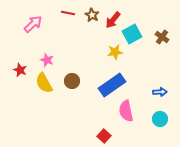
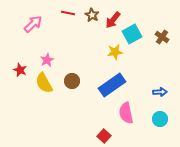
pink star: rotated 24 degrees clockwise
pink semicircle: moved 2 px down
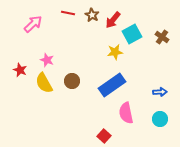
pink star: rotated 24 degrees counterclockwise
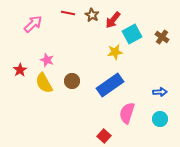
red star: rotated 16 degrees clockwise
blue rectangle: moved 2 px left
pink semicircle: moved 1 px right; rotated 30 degrees clockwise
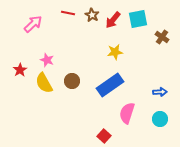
cyan square: moved 6 px right, 15 px up; rotated 18 degrees clockwise
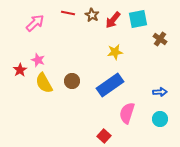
pink arrow: moved 2 px right, 1 px up
brown cross: moved 2 px left, 2 px down
pink star: moved 9 px left
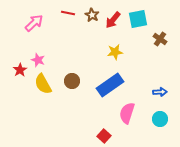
pink arrow: moved 1 px left
yellow semicircle: moved 1 px left, 1 px down
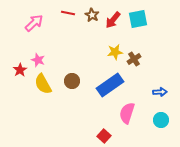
brown cross: moved 26 px left, 20 px down; rotated 24 degrees clockwise
cyan circle: moved 1 px right, 1 px down
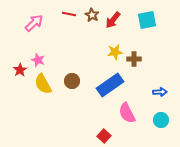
red line: moved 1 px right, 1 px down
cyan square: moved 9 px right, 1 px down
brown cross: rotated 32 degrees clockwise
pink semicircle: rotated 45 degrees counterclockwise
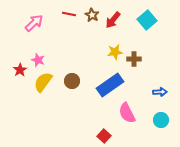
cyan square: rotated 30 degrees counterclockwise
yellow semicircle: moved 2 px up; rotated 65 degrees clockwise
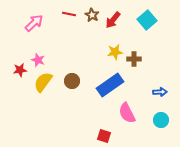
red star: rotated 24 degrees clockwise
red square: rotated 24 degrees counterclockwise
